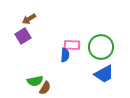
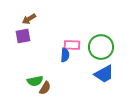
purple square: rotated 21 degrees clockwise
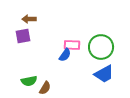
brown arrow: rotated 32 degrees clockwise
blue semicircle: rotated 32 degrees clockwise
green semicircle: moved 6 px left
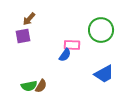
brown arrow: rotated 48 degrees counterclockwise
green circle: moved 17 px up
green semicircle: moved 5 px down
brown semicircle: moved 4 px left, 2 px up
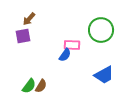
blue trapezoid: moved 1 px down
green semicircle: rotated 42 degrees counterclockwise
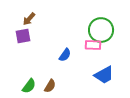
pink rectangle: moved 21 px right
brown semicircle: moved 9 px right
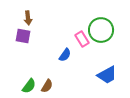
brown arrow: moved 1 px left, 1 px up; rotated 48 degrees counterclockwise
purple square: rotated 21 degrees clockwise
pink rectangle: moved 11 px left, 6 px up; rotated 56 degrees clockwise
blue trapezoid: moved 3 px right
brown semicircle: moved 3 px left
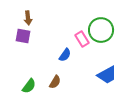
brown semicircle: moved 8 px right, 4 px up
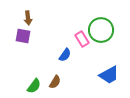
blue trapezoid: moved 2 px right
green semicircle: moved 5 px right
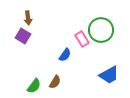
purple square: rotated 21 degrees clockwise
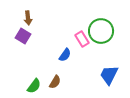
green circle: moved 1 px down
blue trapezoid: rotated 145 degrees clockwise
